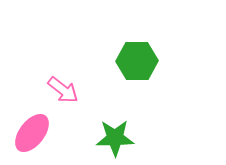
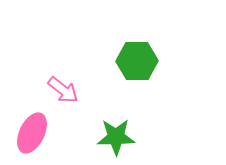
pink ellipse: rotated 12 degrees counterclockwise
green star: moved 1 px right, 1 px up
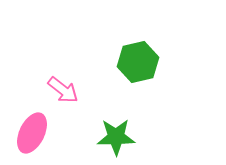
green hexagon: moved 1 px right, 1 px down; rotated 12 degrees counterclockwise
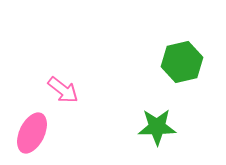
green hexagon: moved 44 px right
green star: moved 41 px right, 10 px up
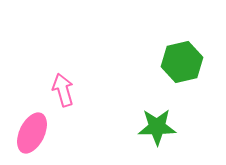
pink arrow: rotated 144 degrees counterclockwise
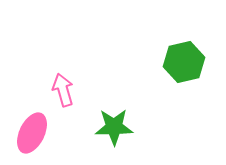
green hexagon: moved 2 px right
green star: moved 43 px left
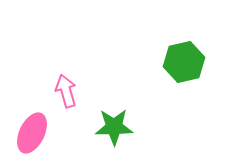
pink arrow: moved 3 px right, 1 px down
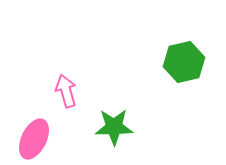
pink ellipse: moved 2 px right, 6 px down
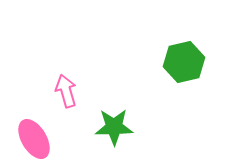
pink ellipse: rotated 57 degrees counterclockwise
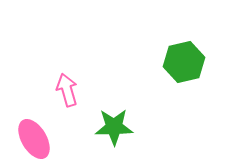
pink arrow: moved 1 px right, 1 px up
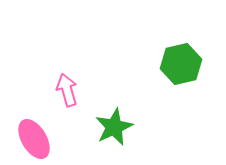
green hexagon: moved 3 px left, 2 px down
green star: rotated 24 degrees counterclockwise
